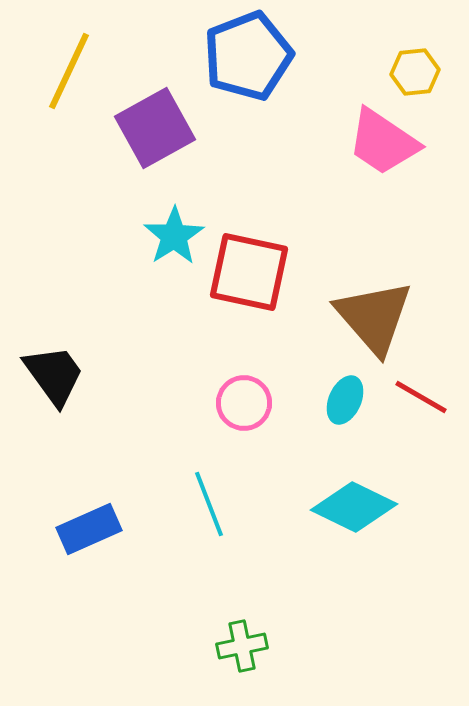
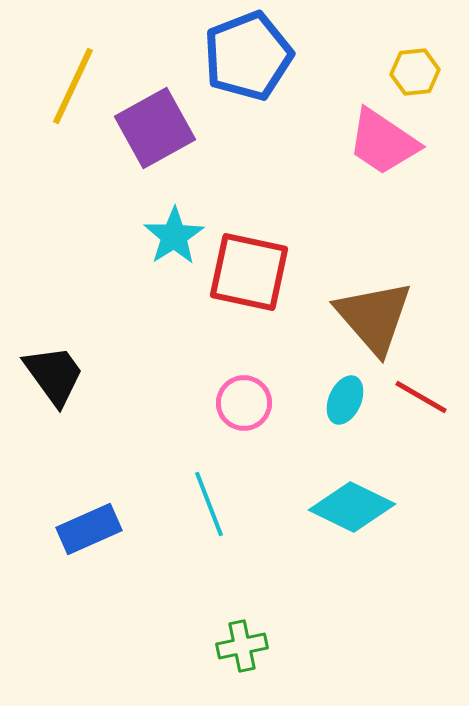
yellow line: moved 4 px right, 15 px down
cyan diamond: moved 2 px left
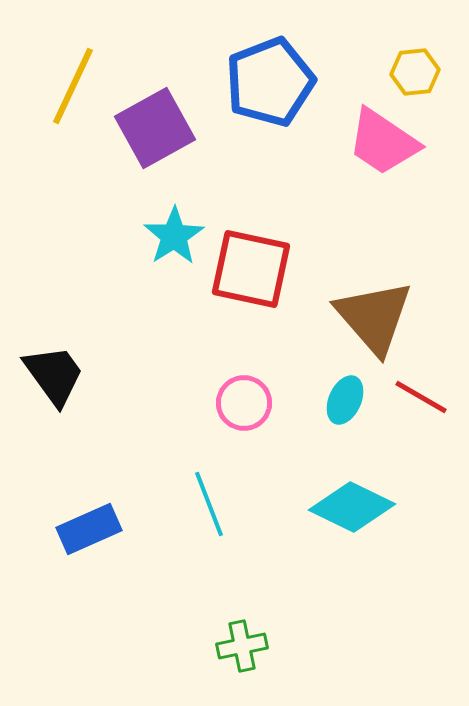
blue pentagon: moved 22 px right, 26 px down
red square: moved 2 px right, 3 px up
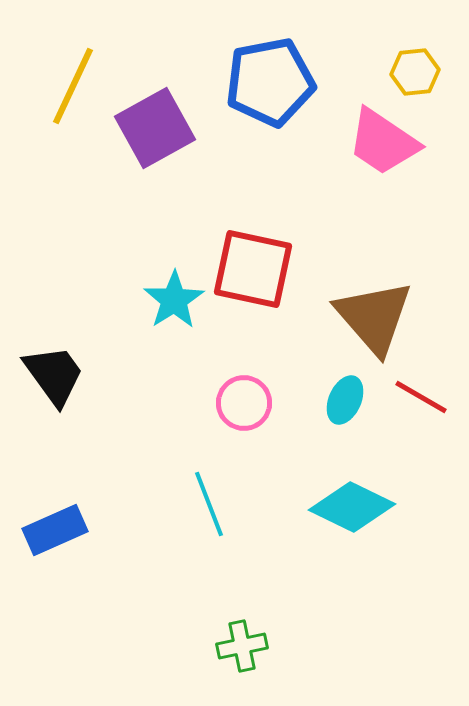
blue pentagon: rotated 10 degrees clockwise
cyan star: moved 64 px down
red square: moved 2 px right
blue rectangle: moved 34 px left, 1 px down
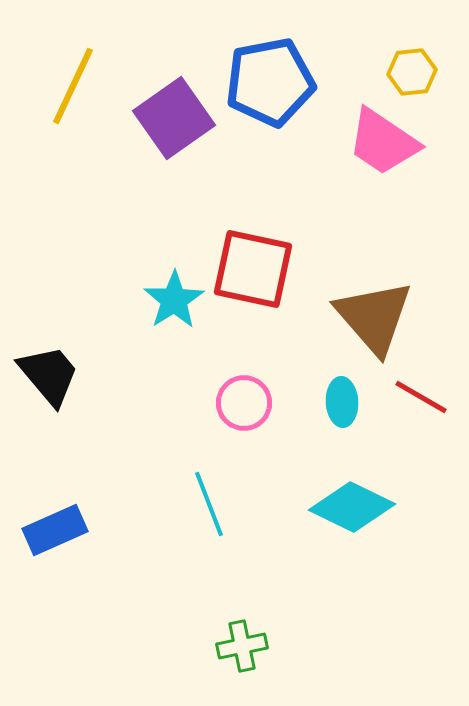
yellow hexagon: moved 3 px left
purple square: moved 19 px right, 10 px up; rotated 6 degrees counterclockwise
black trapezoid: moved 5 px left; rotated 4 degrees counterclockwise
cyan ellipse: moved 3 px left, 2 px down; rotated 27 degrees counterclockwise
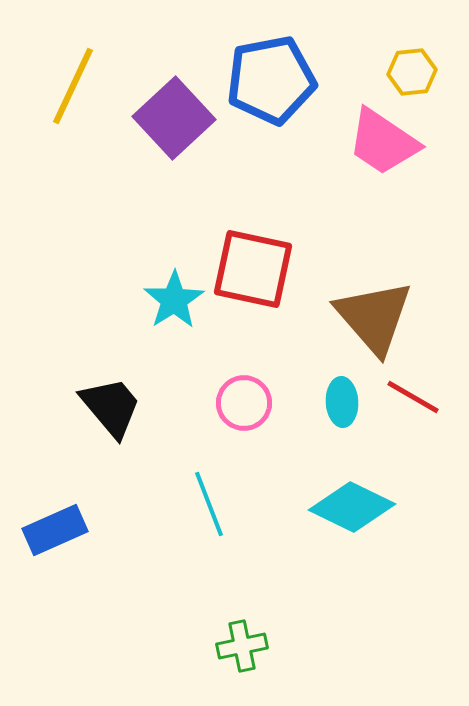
blue pentagon: moved 1 px right, 2 px up
purple square: rotated 8 degrees counterclockwise
black trapezoid: moved 62 px right, 32 px down
red line: moved 8 px left
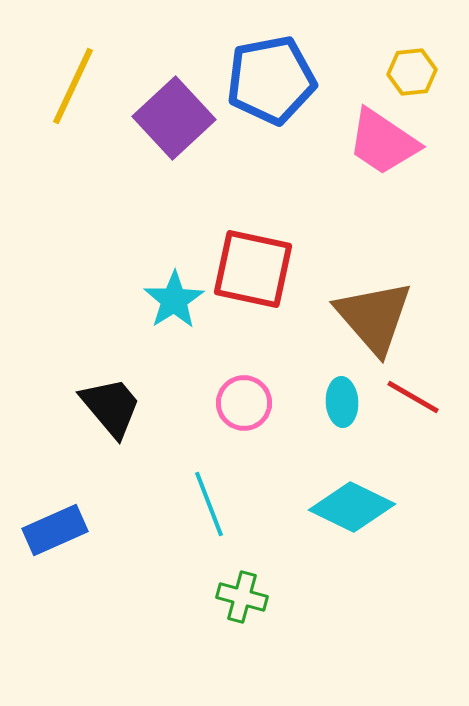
green cross: moved 49 px up; rotated 27 degrees clockwise
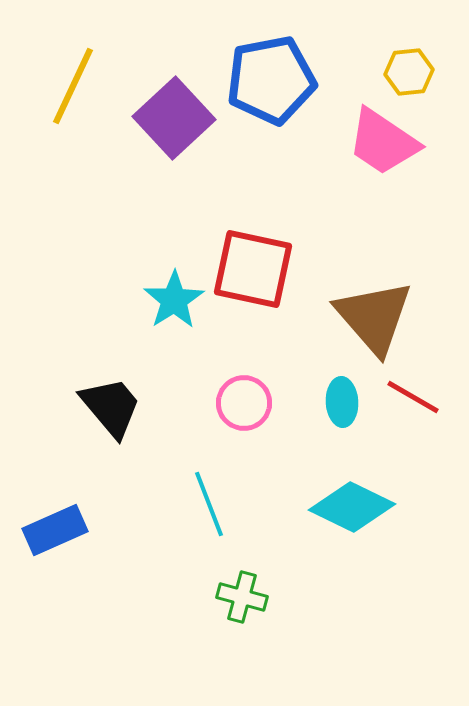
yellow hexagon: moved 3 px left
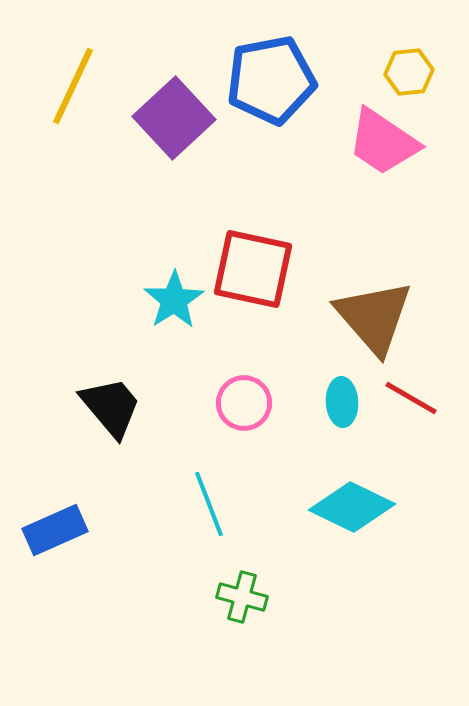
red line: moved 2 px left, 1 px down
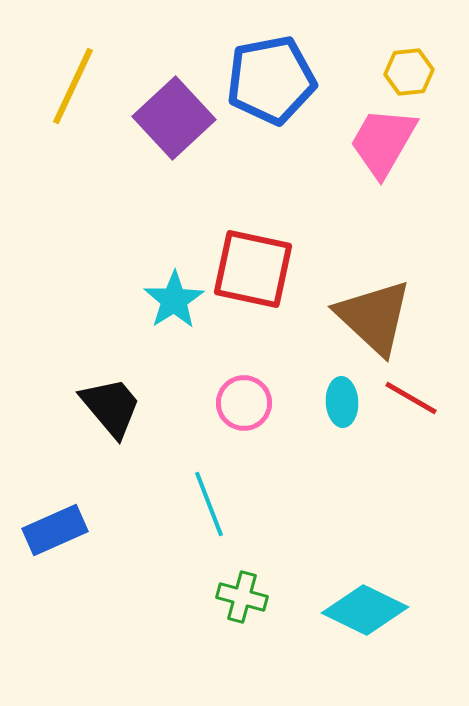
pink trapezoid: rotated 86 degrees clockwise
brown triangle: rotated 6 degrees counterclockwise
cyan diamond: moved 13 px right, 103 px down
